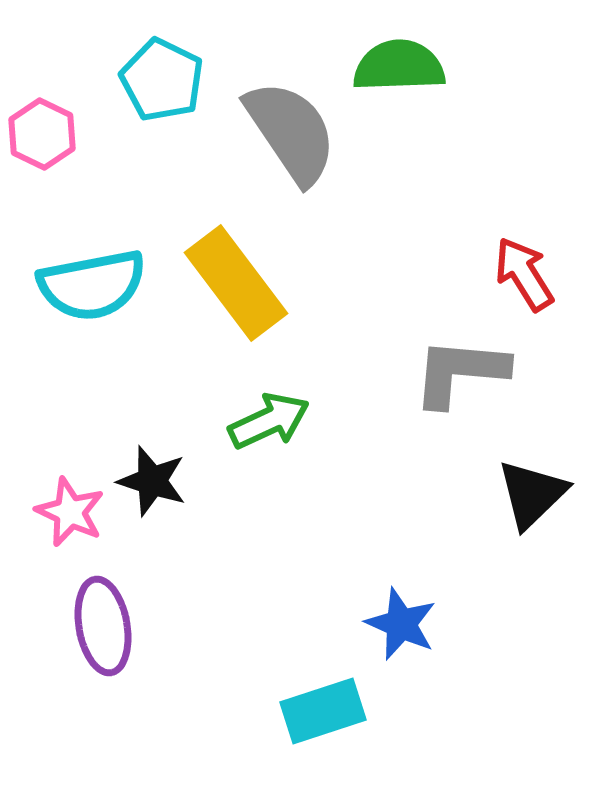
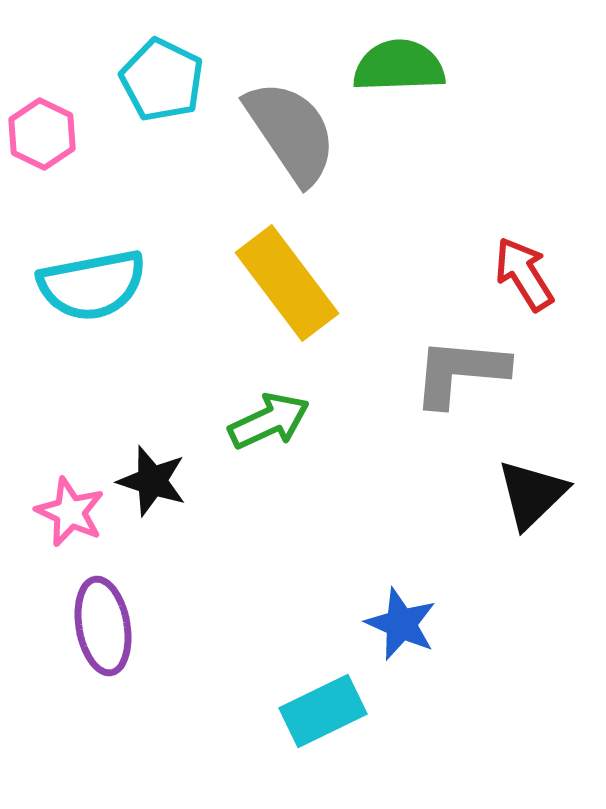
yellow rectangle: moved 51 px right
cyan rectangle: rotated 8 degrees counterclockwise
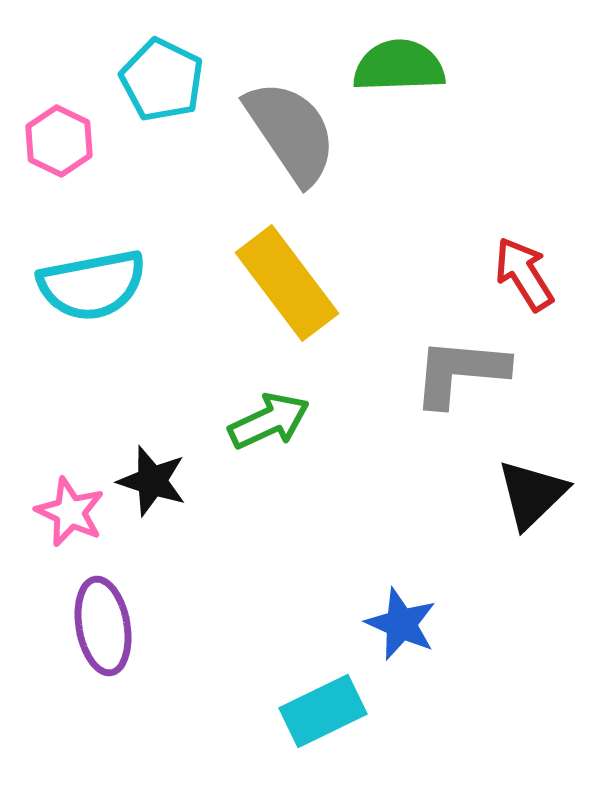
pink hexagon: moved 17 px right, 7 px down
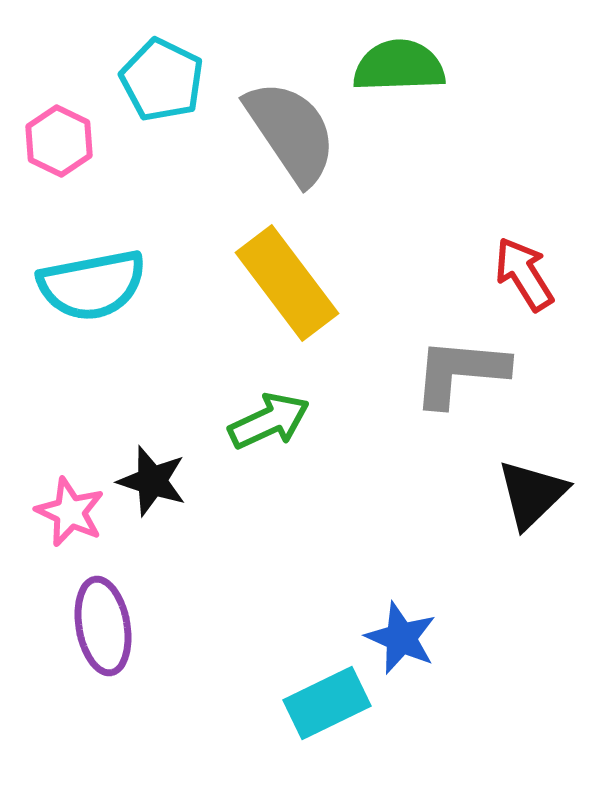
blue star: moved 14 px down
cyan rectangle: moved 4 px right, 8 px up
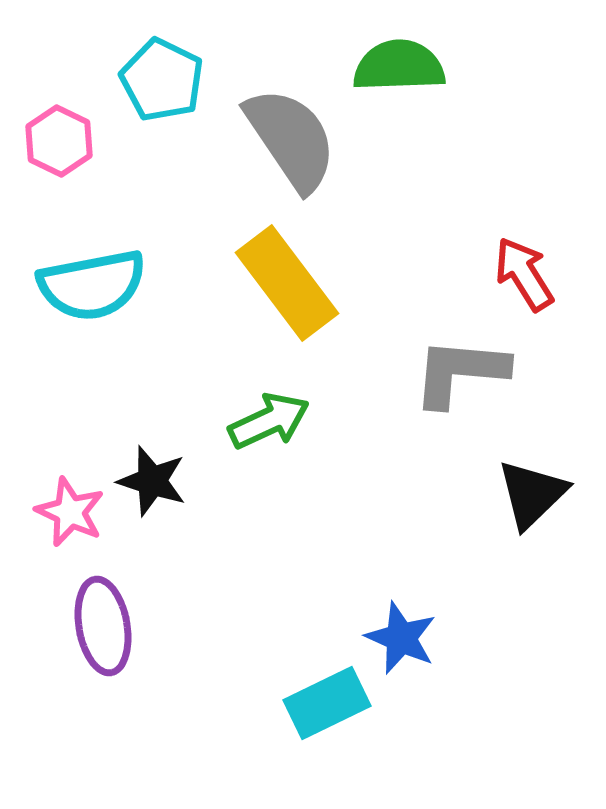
gray semicircle: moved 7 px down
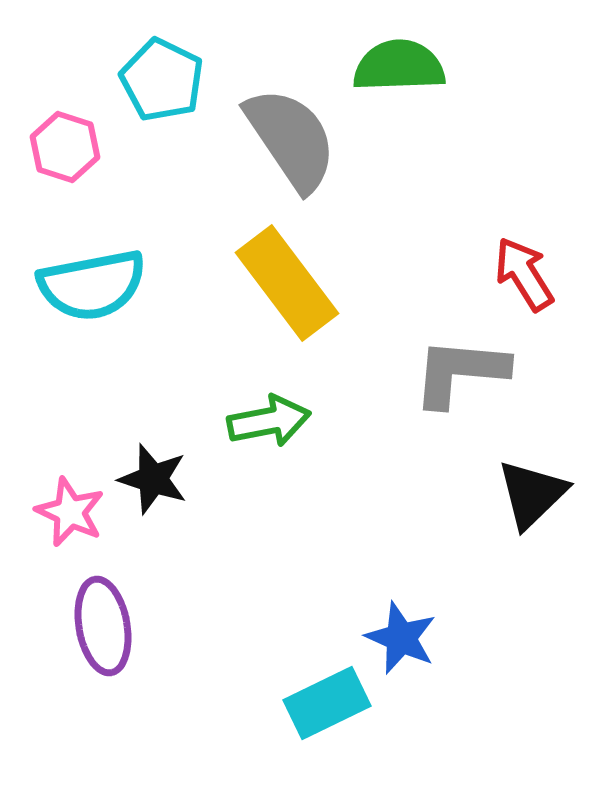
pink hexagon: moved 6 px right, 6 px down; rotated 8 degrees counterclockwise
green arrow: rotated 14 degrees clockwise
black star: moved 1 px right, 2 px up
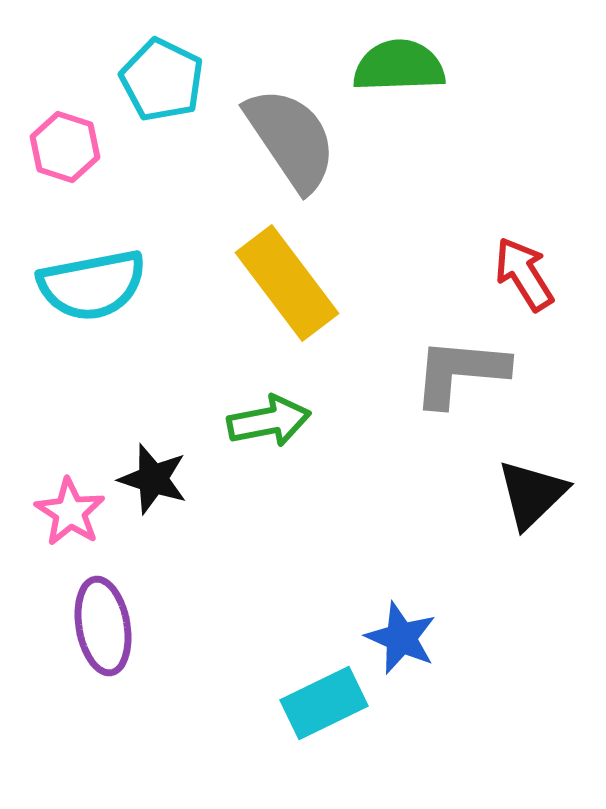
pink star: rotated 8 degrees clockwise
cyan rectangle: moved 3 px left
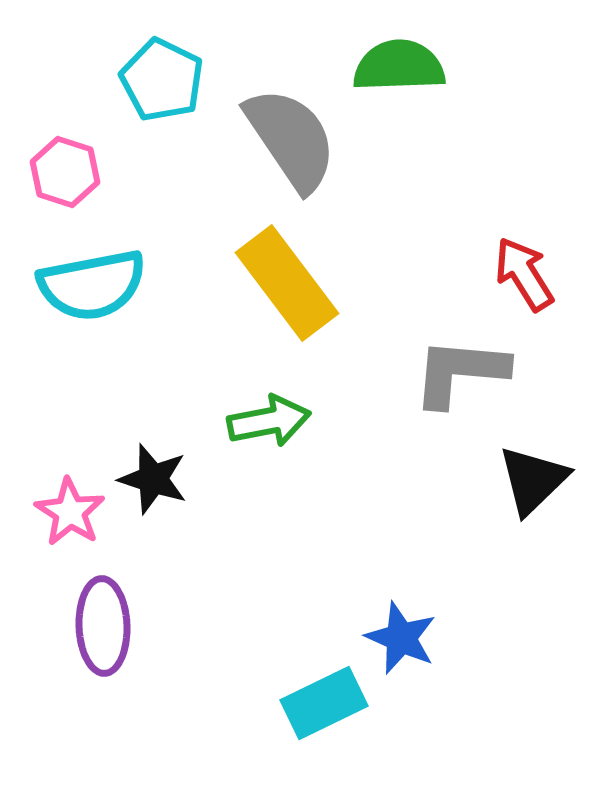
pink hexagon: moved 25 px down
black triangle: moved 1 px right, 14 px up
purple ellipse: rotated 8 degrees clockwise
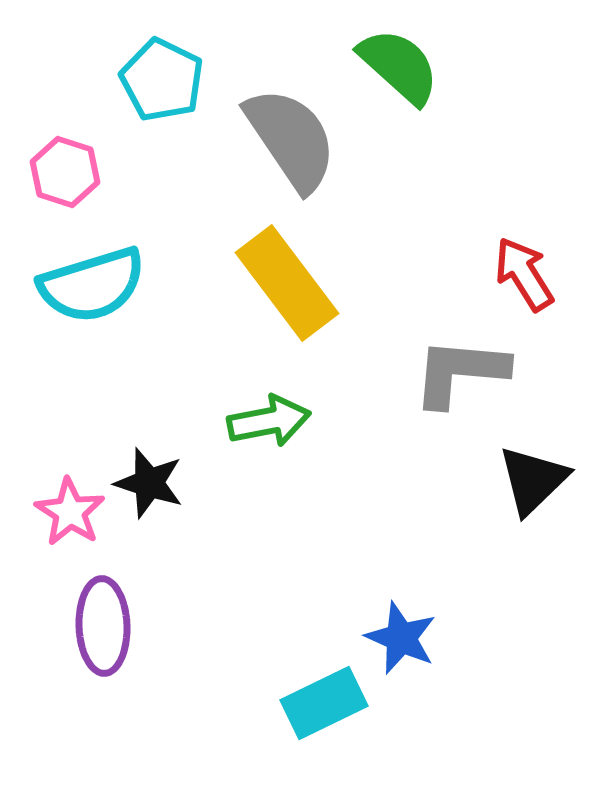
green semicircle: rotated 44 degrees clockwise
cyan semicircle: rotated 6 degrees counterclockwise
black star: moved 4 px left, 4 px down
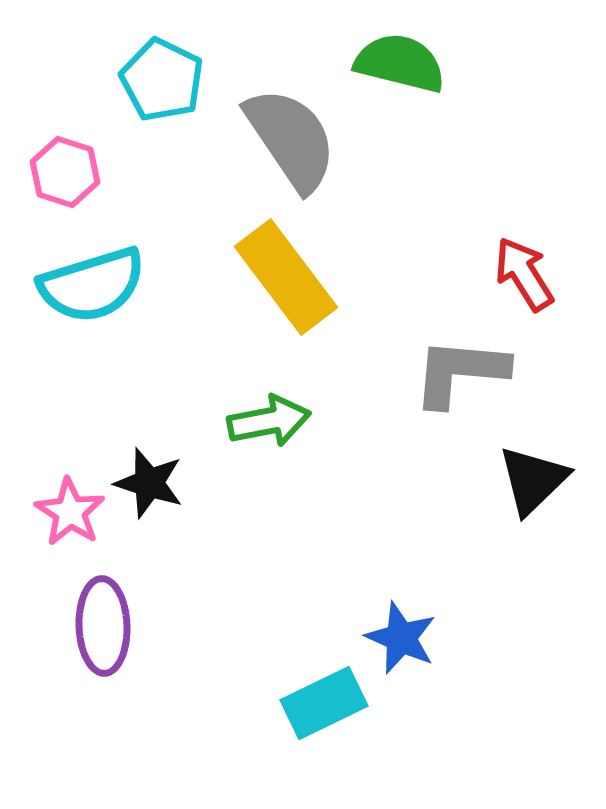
green semicircle: moved 1 px right, 3 px up; rotated 28 degrees counterclockwise
yellow rectangle: moved 1 px left, 6 px up
